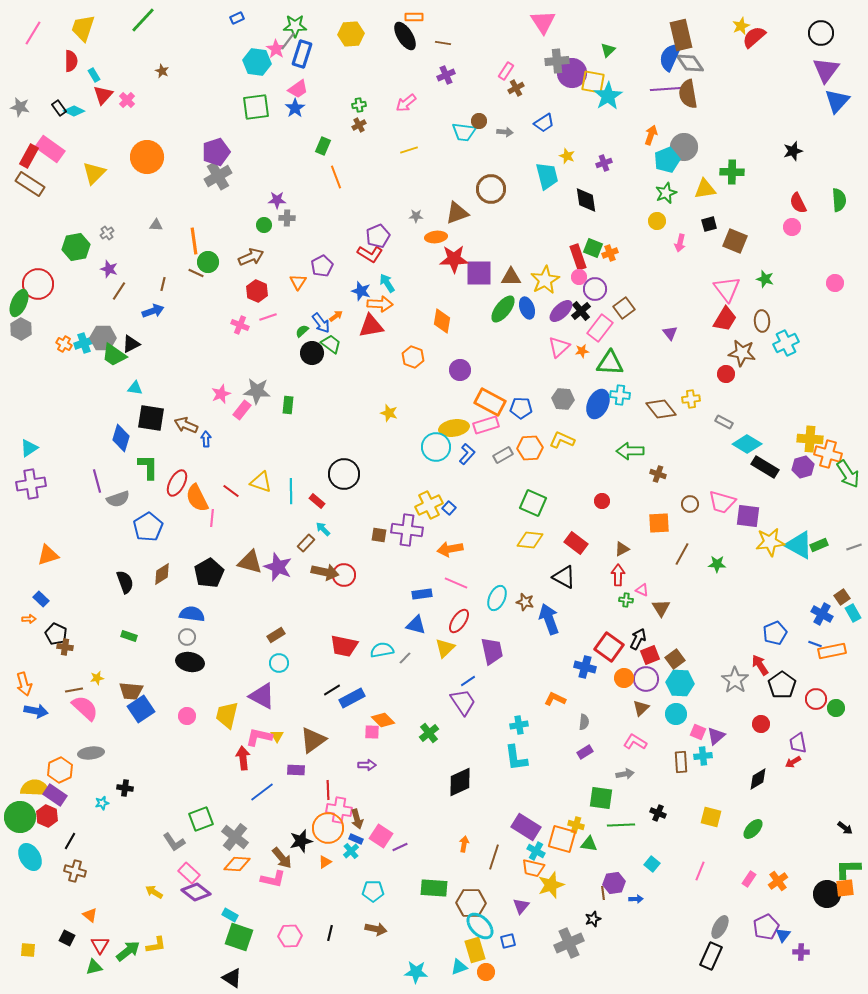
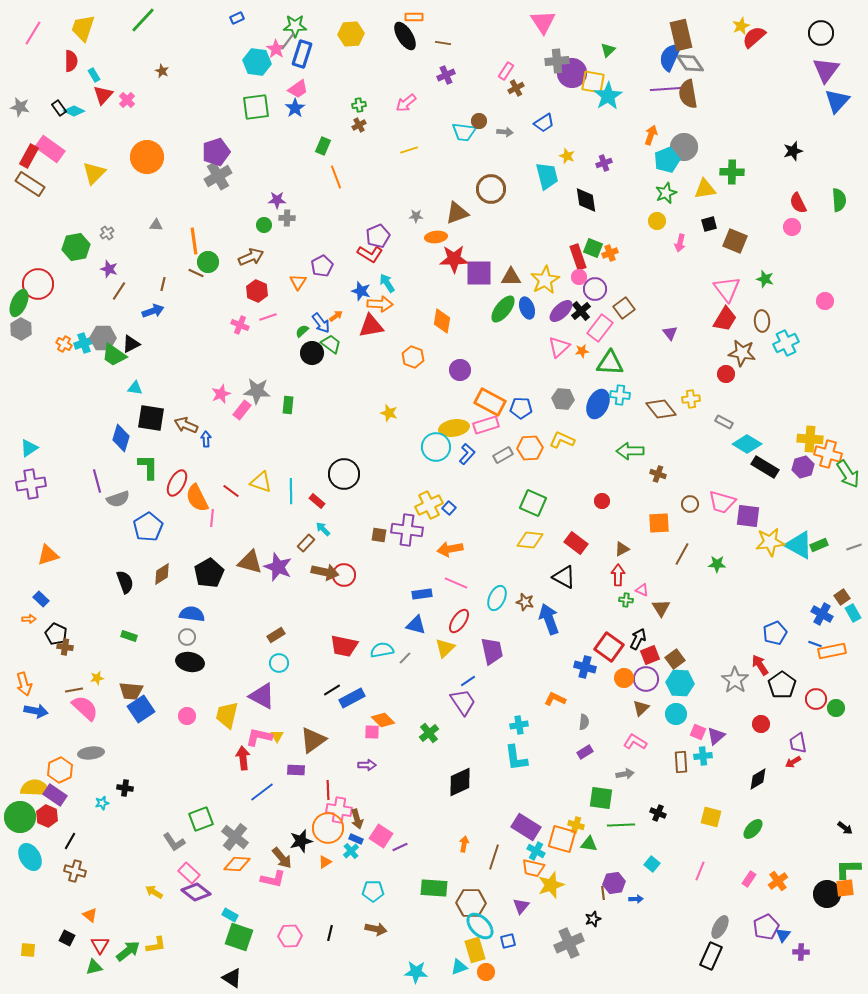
pink circle at (835, 283): moved 10 px left, 18 px down
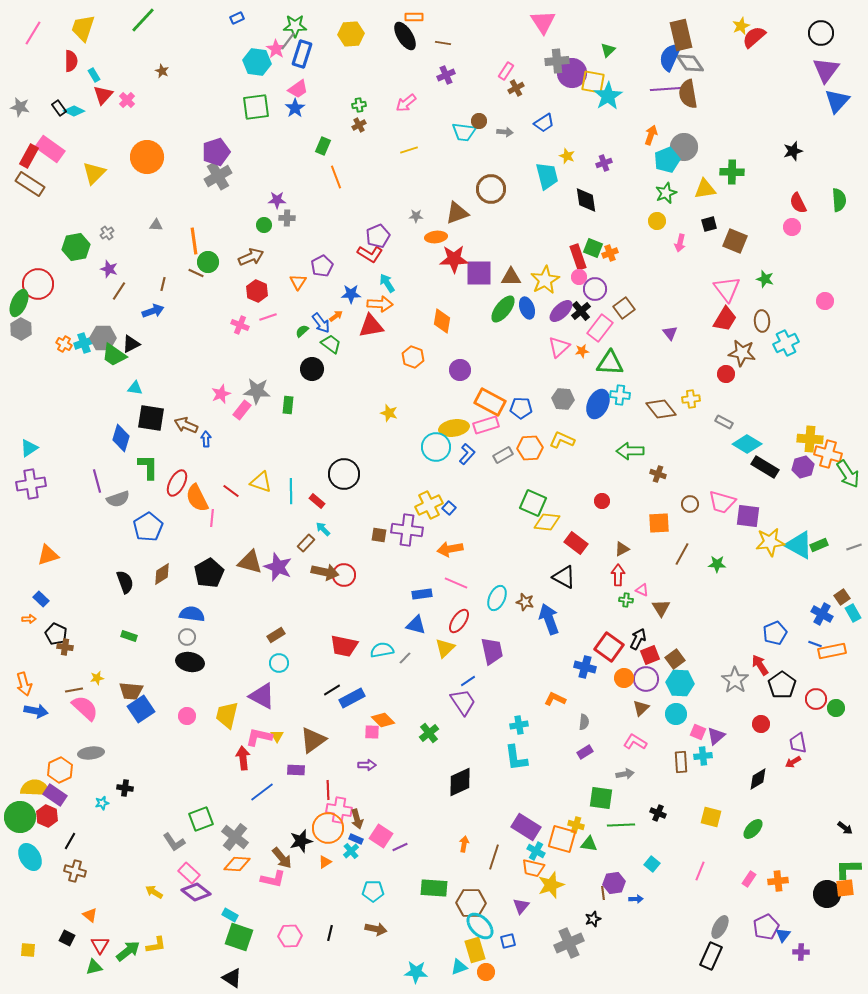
blue star at (361, 291): moved 10 px left, 3 px down; rotated 18 degrees counterclockwise
black circle at (312, 353): moved 16 px down
yellow diamond at (530, 540): moved 17 px right, 18 px up
orange cross at (778, 881): rotated 30 degrees clockwise
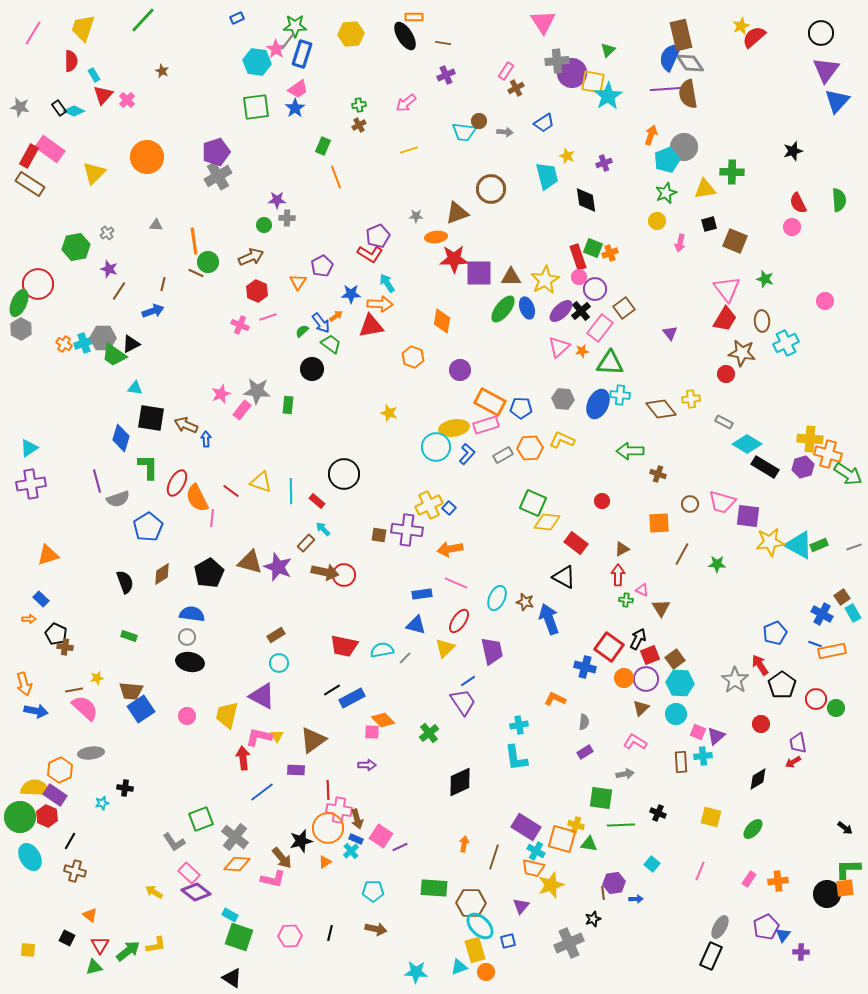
green arrow at (848, 474): rotated 24 degrees counterclockwise
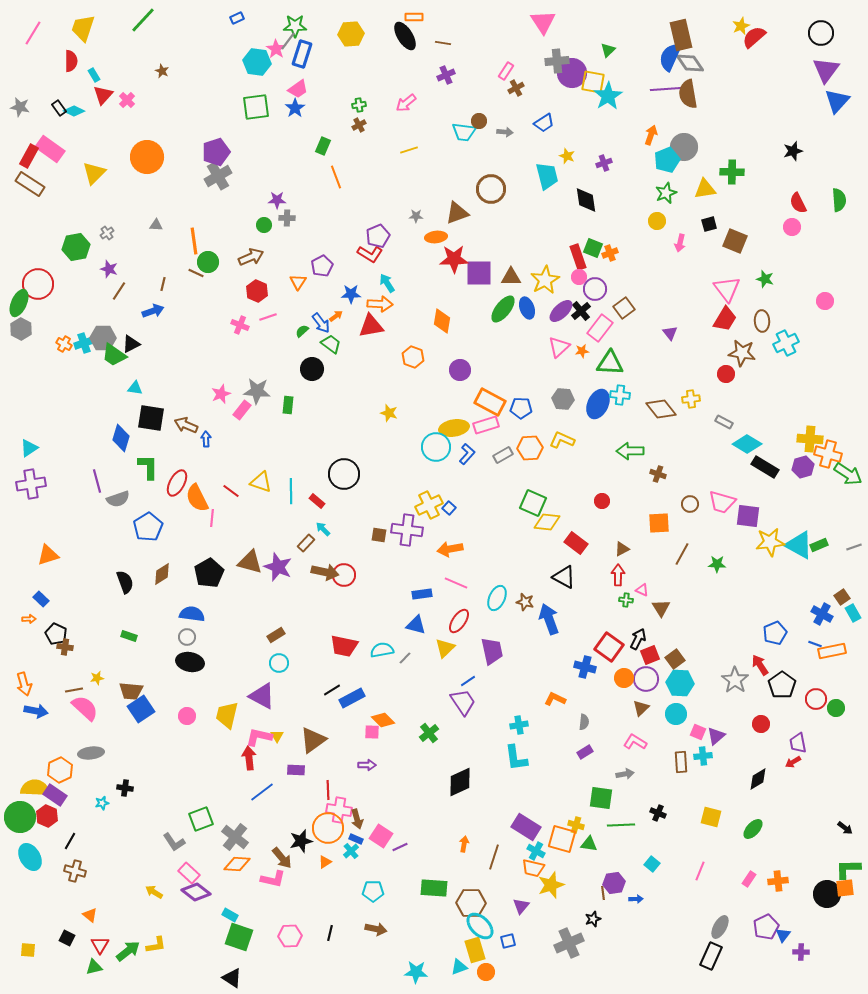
red arrow at (243, 758): moved 6 px right
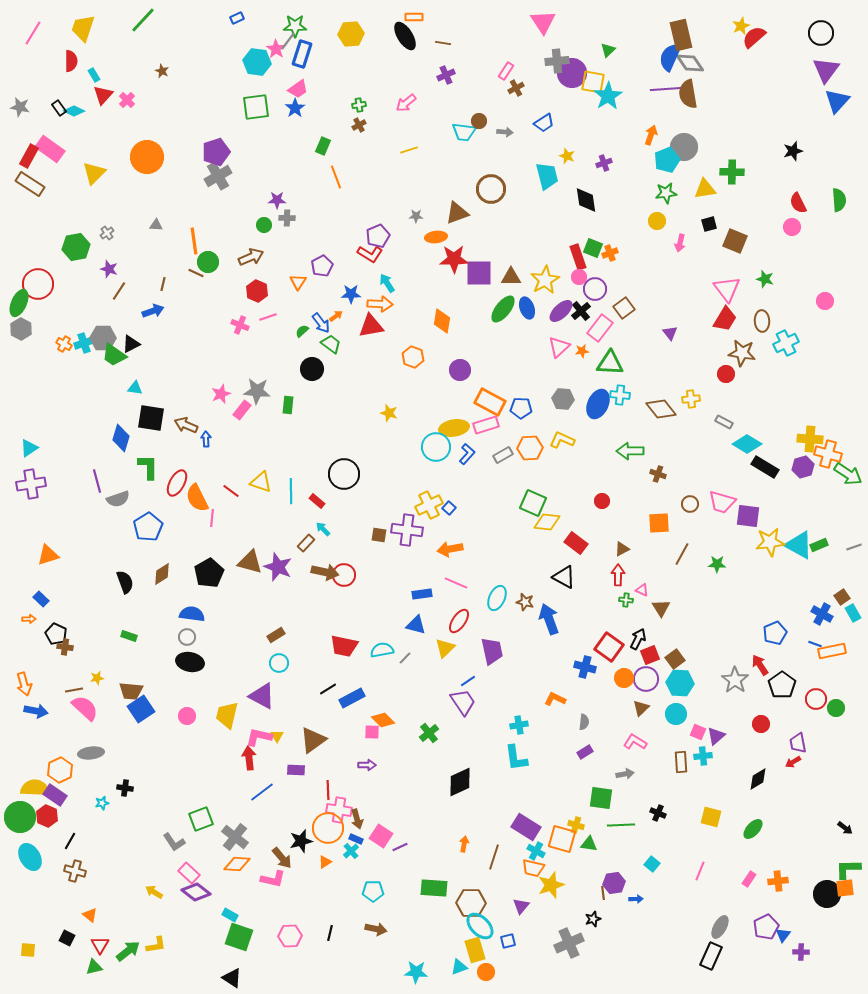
green star at (666, 193): rotated 15 degrees clockwise
black line at (332, 690): moved 4 px left, 1 px up
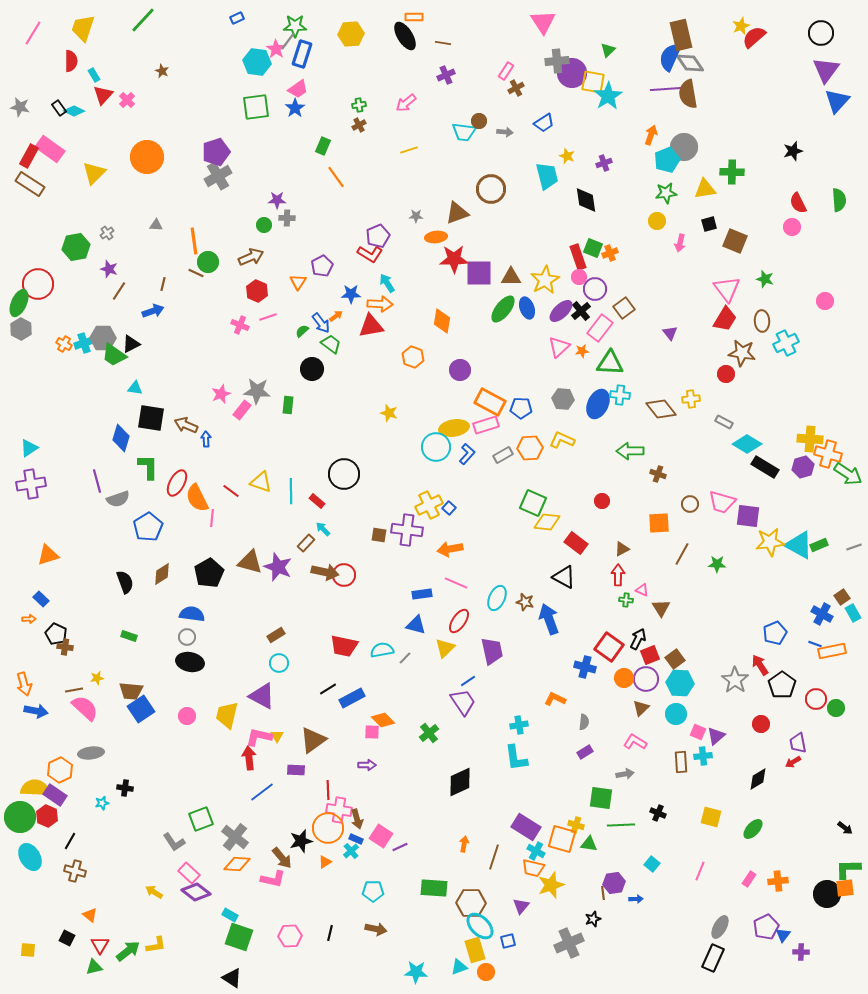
orange line at (336, 177): rotated 15 degrees counterclockwise
black rectangle at (711, 956): moved 2 px right, 2 px down
